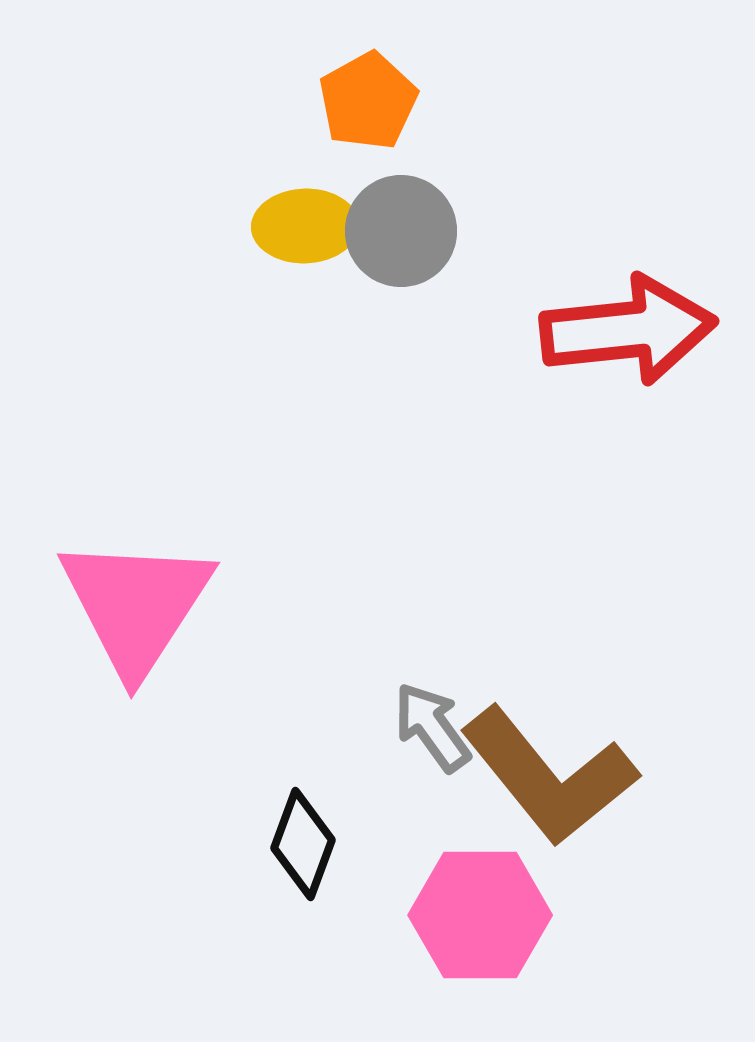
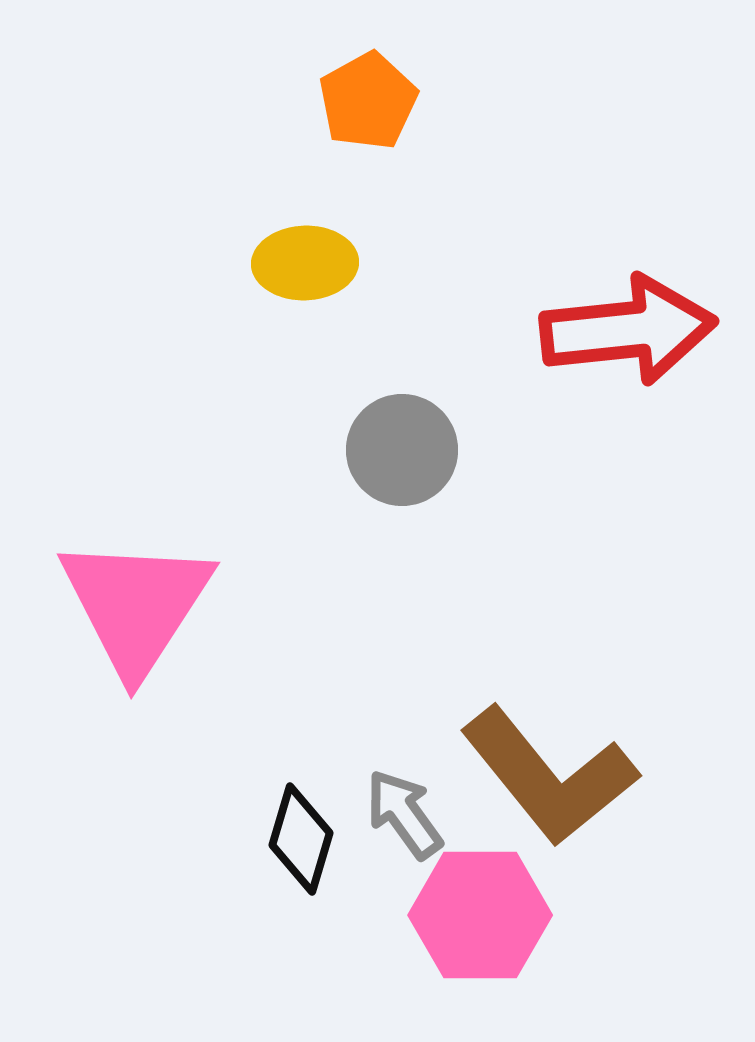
yellow ellipse: moved 37 px down
gray circle: moved 1 px right, 219 px down
gray arrow: moved 28 px left, 87 px down
black diamond: moved 2 px left, 5 px up; rotated 4 degrees counterclockwise
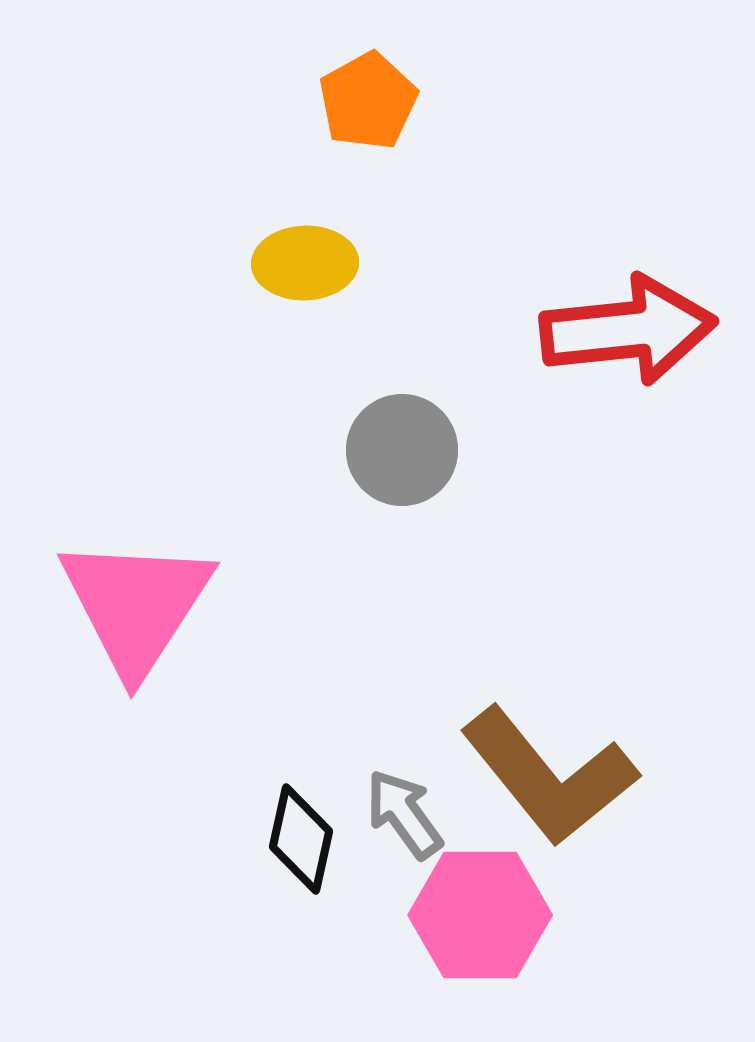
black diamond: rotated 4 degrees counterclockwise
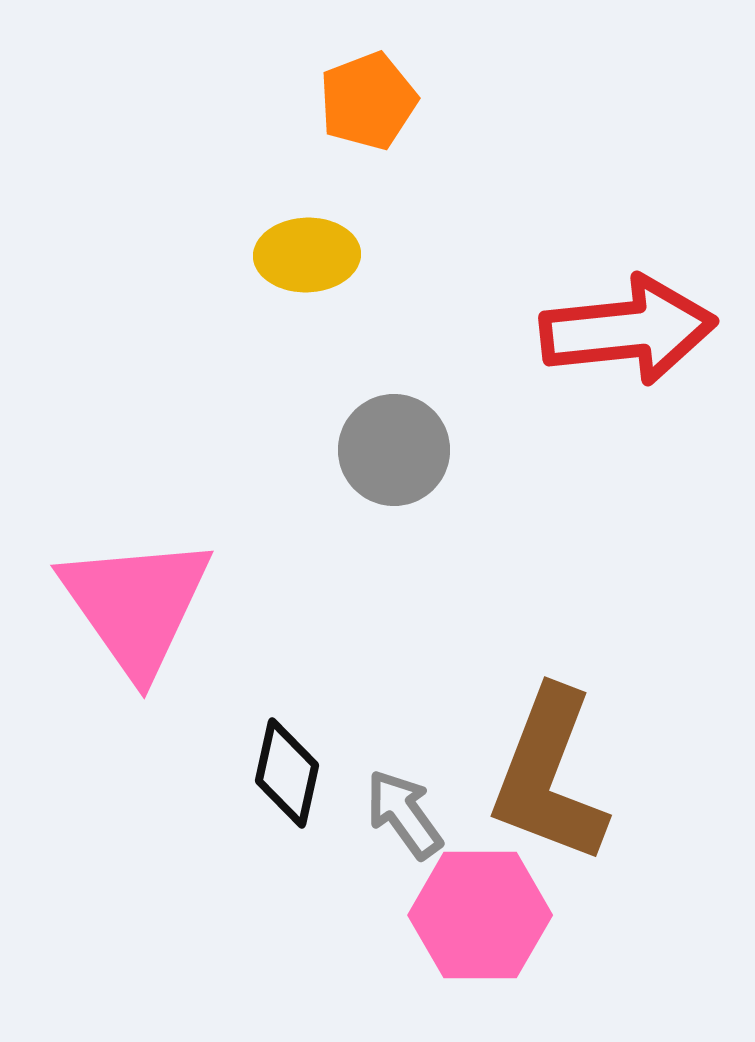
orange pentagon: rotated 8 degrees clockwise
yellow ellipse: moved 2 px right, 8 px up
gray circle: moved 8 px left
pink triangle: rotated 8 degrees counterclockwise
brown L-shape: rotated 60 degrees clockwise
black diamond: moved 14 px left, 66 px up
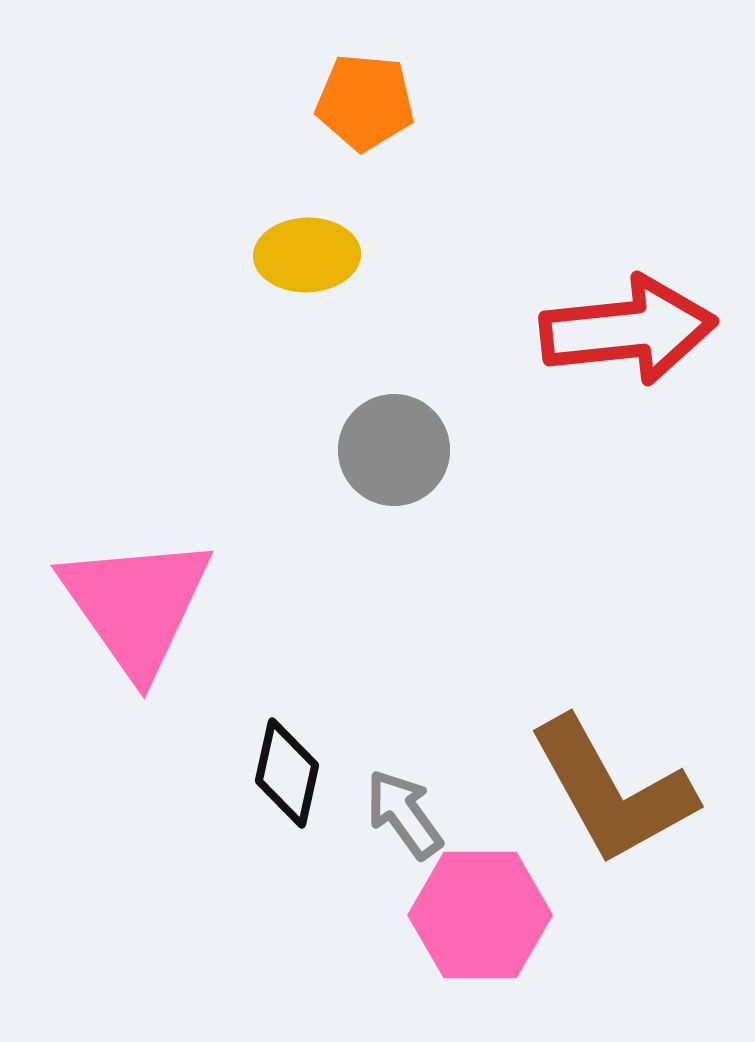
orange pentagon: moved 3 px left, 1 px down; rotated 26 degrees clockwise
brown L-shape: moved 63 px right, 15 px down; rotated 50 degrees counterclockwise
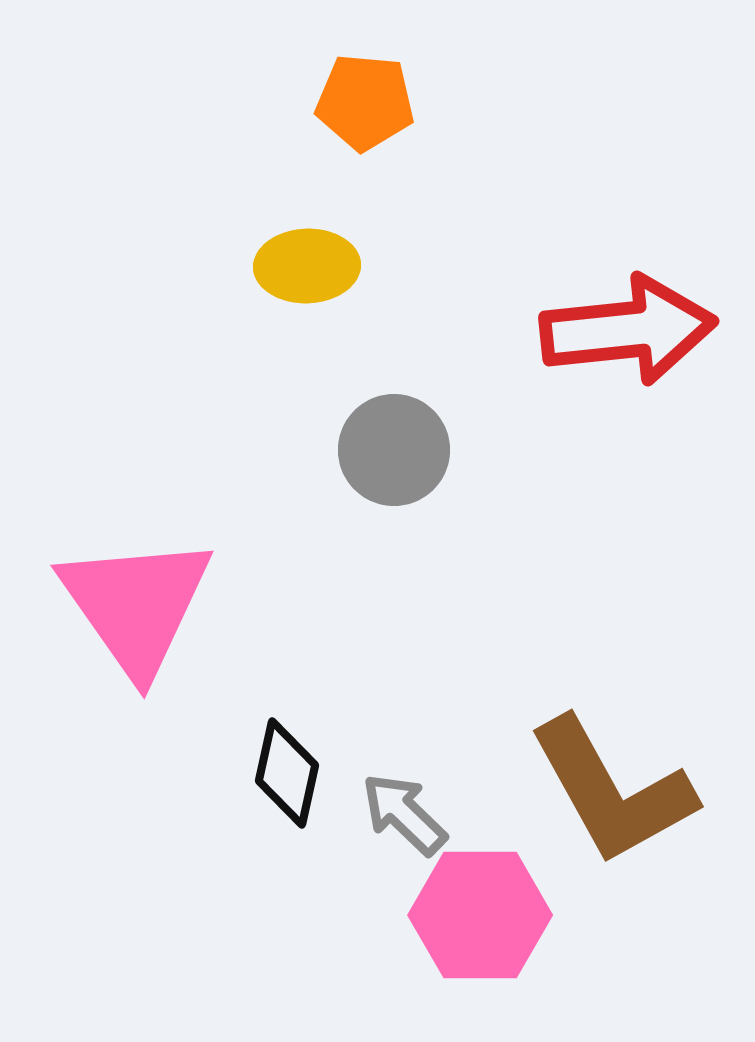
yellow ellipse: moved 11 px down
gray arrow: rotated 10 degrees counterclockwise
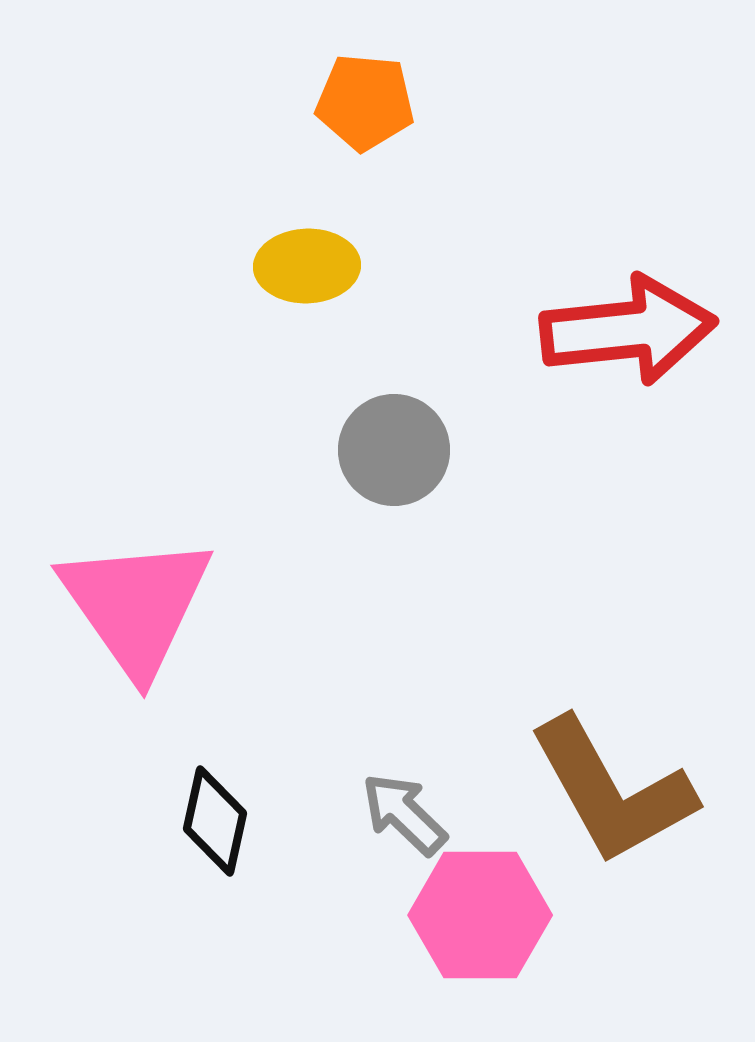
black diamond: moved 72 px left, 48 px down
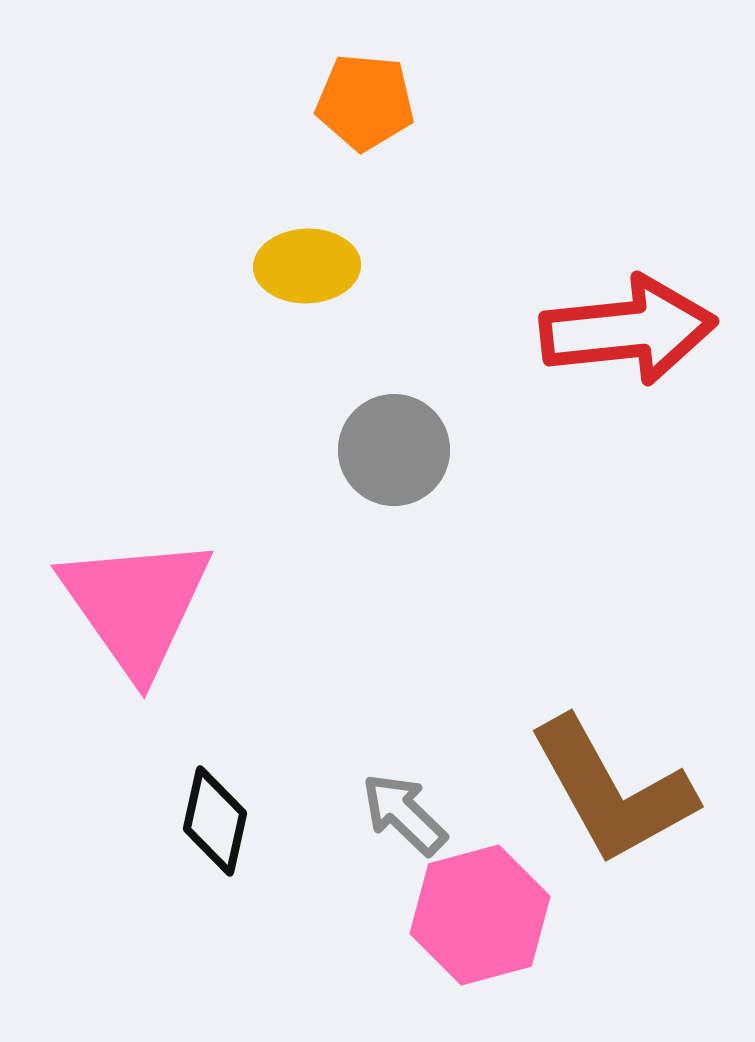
pink hexagon: rotated 15 degrees counterclockwise
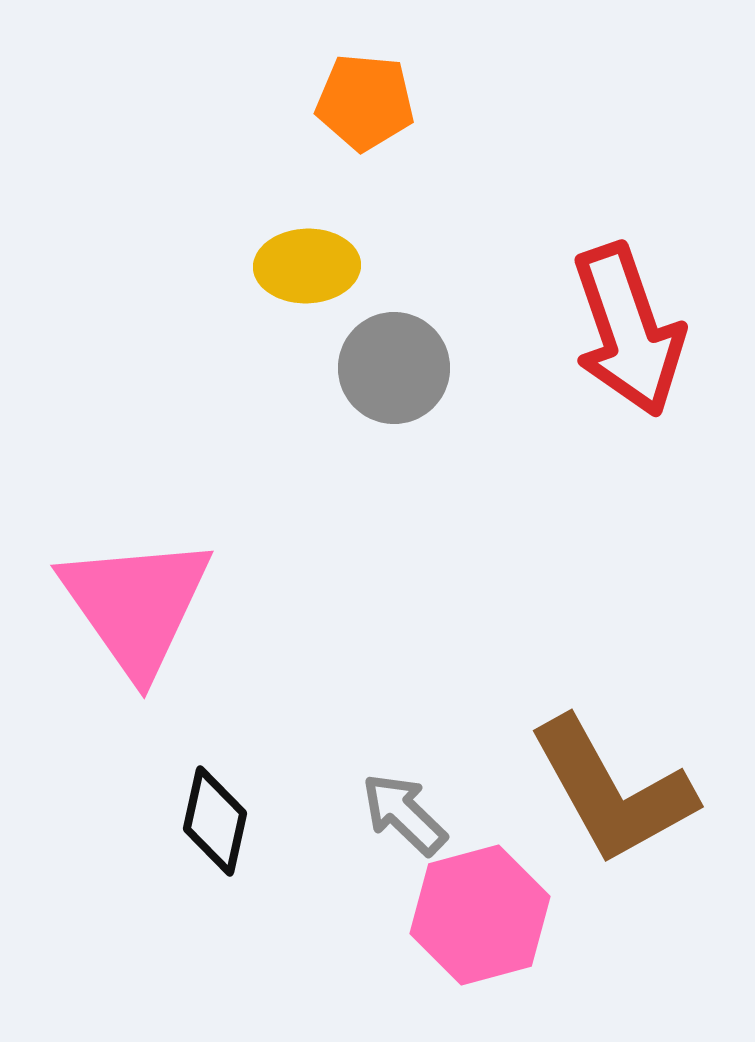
red arrow: rotated 77 degrees clockwise
gray circle: moved 82 px up
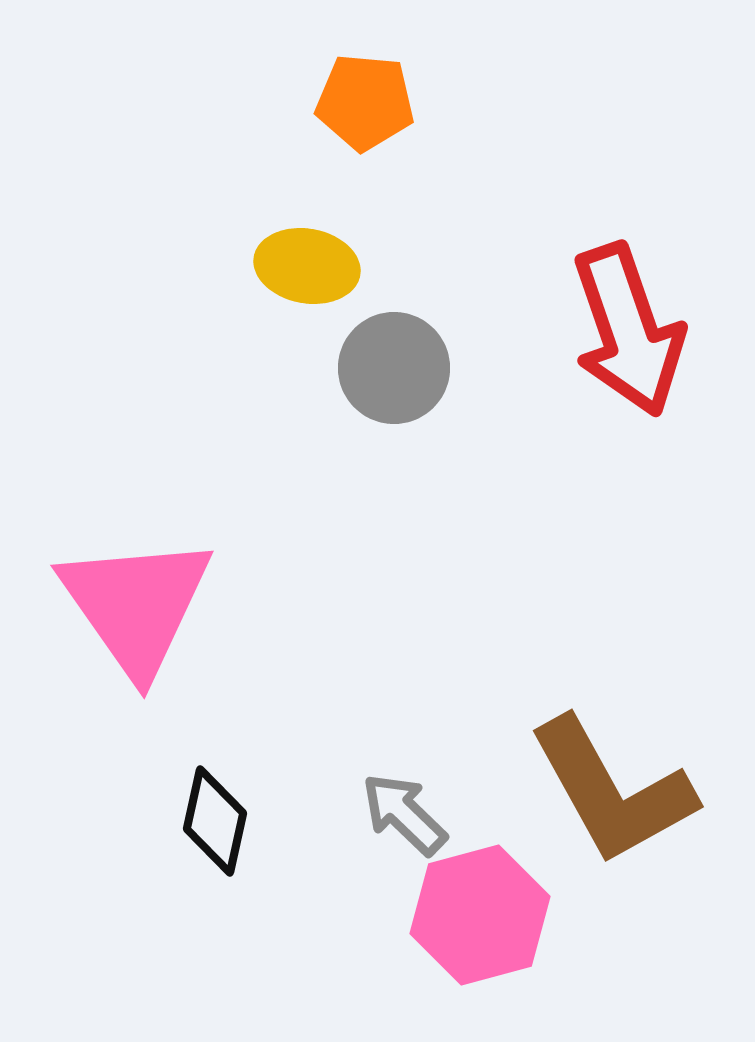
yellow ellipse: rotated 12 degrees clockwise
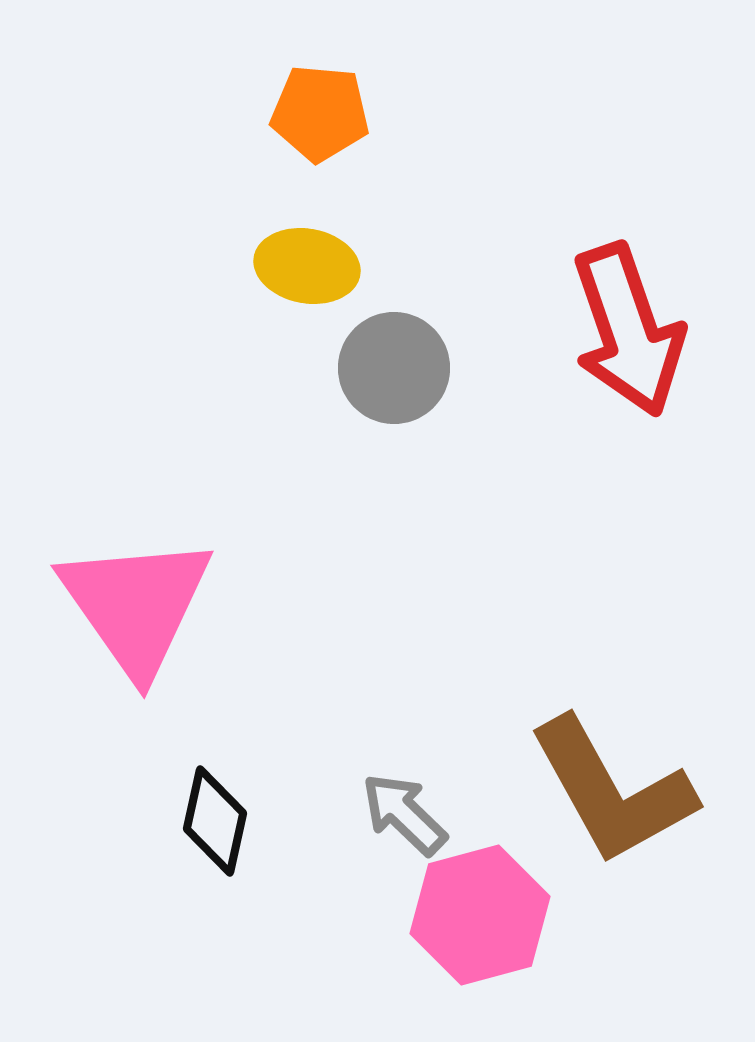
orange pentagon: moved 45 px left, 11 px down
